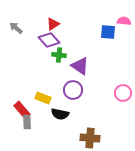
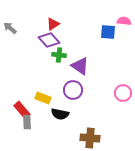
gray arrow: moved 6 px left
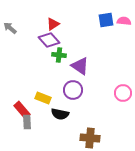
blue square: moved 2 px left, 12 px up; rotated 14 degrees counterclockwise
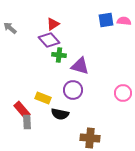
purple triangle: rotated 18 degrees counterclockwise
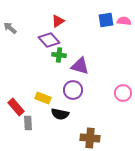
red triangle: moved 5 px right, 3 px up
red rectangle: moved 6 px left, 3 px up
gray rectangle: moved 1 px right, 1 px down
